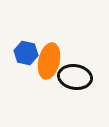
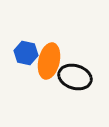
black ellipse: rotated 8 degrees clockwise
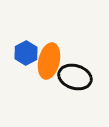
blue hexagon: rotated 20 degrees clockwise
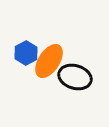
orange ellipse: rotated 20 degrees clockwise
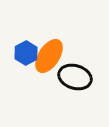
orange ellipse: moved 5 px up
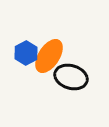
black ellipse: moved 4 px left
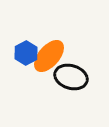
orange ellipse: rotated 8 degrees clockwise
